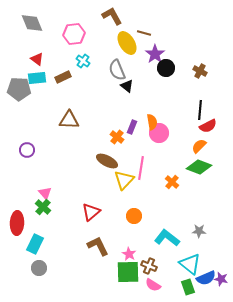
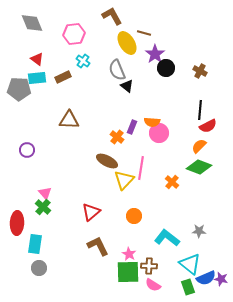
orange semicircle at (152, 122): rotated 105 degrees clockwise
cyan rectangle at (35, 244): rotated 18 degrees counterclockwise
brown cross at (149, 266): rotated 21 degrees counterclockwise
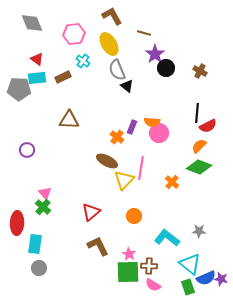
yellow ellipse at (127, 43): moved 18 px left, 1 px down
black line at (200, 110): moved 3 px left, 3 px down
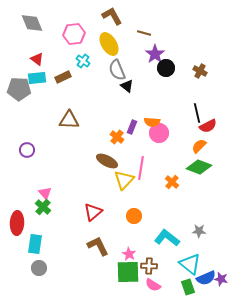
black line at (197, 113): rotated 18 degrees counterclockwise
red triangle at (91, 212): moved 2 px right
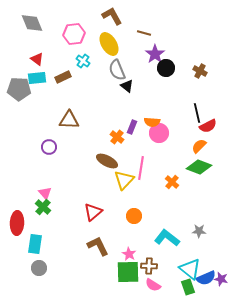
purple circle at (27, 150): moved 22 px right, 3 px up
cyan triangle at (190, 264): moved 5 px down
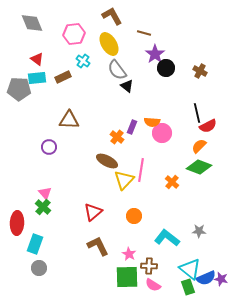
gray semicircle at (117, 70): rotated 15 degrees counterclockwise
pink circle at (159, 133): moved 3 px right
pink line at (141, 168): moved 2 px down
cyan rectangle at (35, 244): rotated 12 degrees clockwise
green square at (128, 272): moved 1 px left, 5 px down
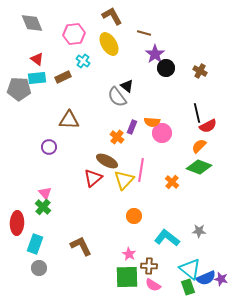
gray semicircle at (117, 70): moved 27 px down
red triangle at (93, 212): moved 34 px up
brown L-shape at (98, 246): moved 17 px left
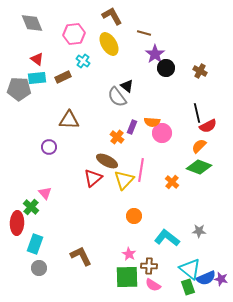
green cross at (43, 207): moved 12 px left
brown L-shape at (81, 246): moved 10 px down
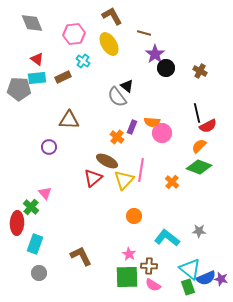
gray circle at (39, 268): moved 5 px down
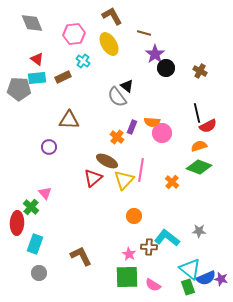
orange semicircle at (199, 146): rotated 28 degrees clockwise
brown cross at (149, 266): moved 19 px up
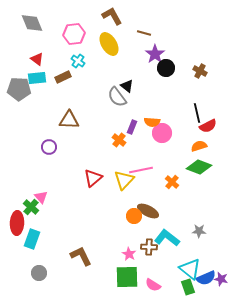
cyan cross at (83, 61): moved 5 px left
orange cross at (117, 137): moved 2 px right, 3 px down
brown ellipse at (107, 161): moved 41 px right, 50 px down
pink line at (141, 170): rotated 70 degrees clockwise
pink triangle at (45, 193): moved 4 px left, 4 px down
cyan rectangle at (35, 244): moved 3 px left, 5 px up
